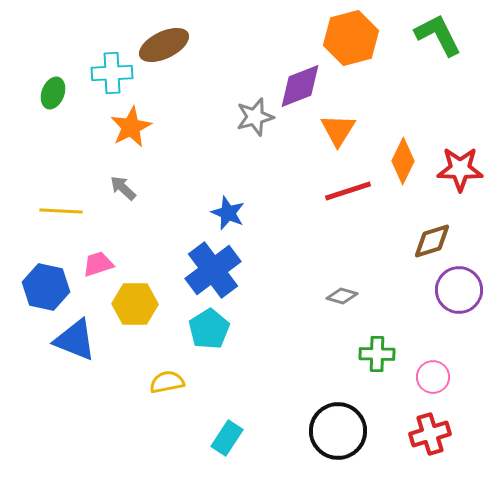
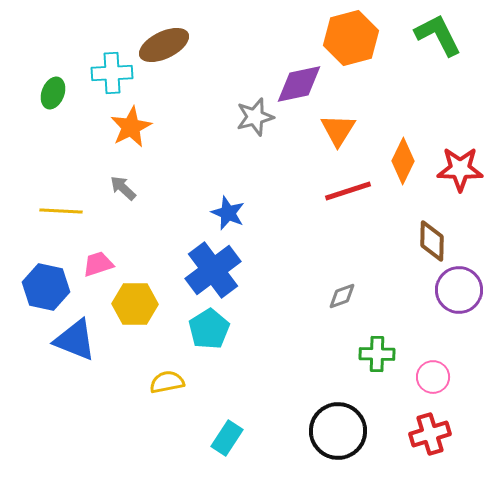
purple diamond: moved 1 px left, 2 px up; rotated 9 degrees clockwise
brown diamond: rotated 72 degrees counterclockwise
gray diamond: rotated 36 degrees counterclockwise
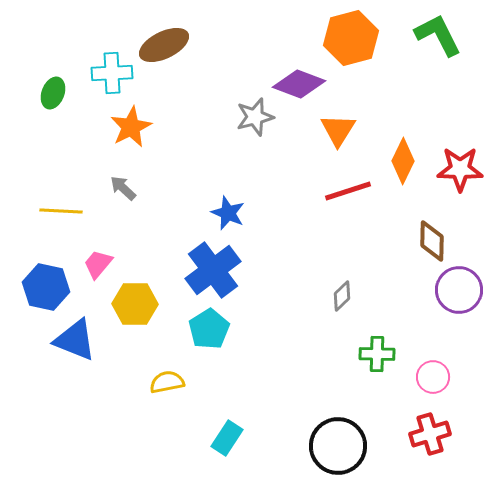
purple diamond: rotated 33 degrees clockwise
pink trapezoid: rotated 32 degrees counterclockwise
gray diamond: rotated 24 degrees counterclockwise
black circle: moved 15 px down
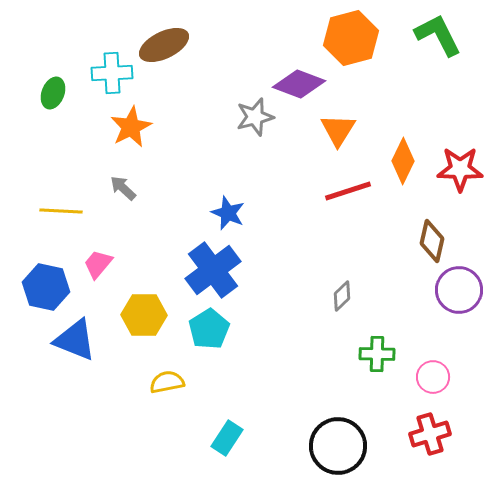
brown diamond: rotated 12 degrees clockwise
yellow hexagon: moved 9 px right, 11 px down
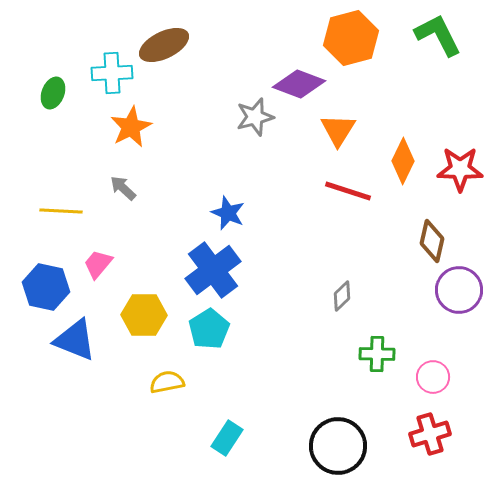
red line: rotated 36 degrees clockwise
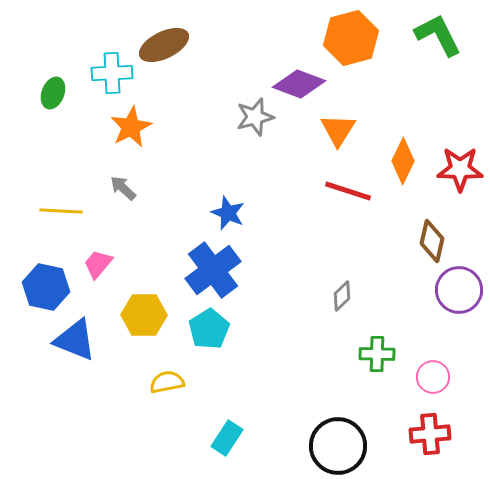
red cross: rotated 12 degrees clockwise
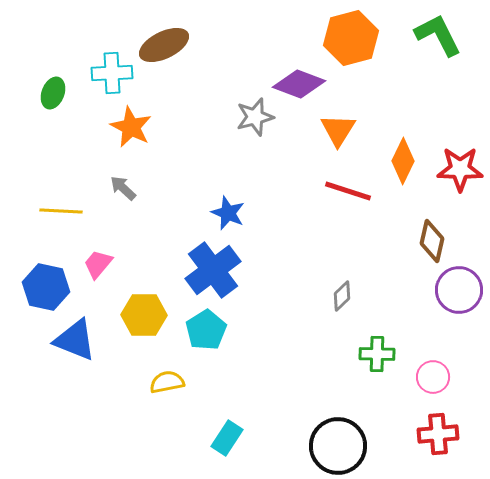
orange star: rotated 18 degrees counterclockwise
cyan pentagon: moved 3 px left, 1 px down
red cross: moved 8 px right
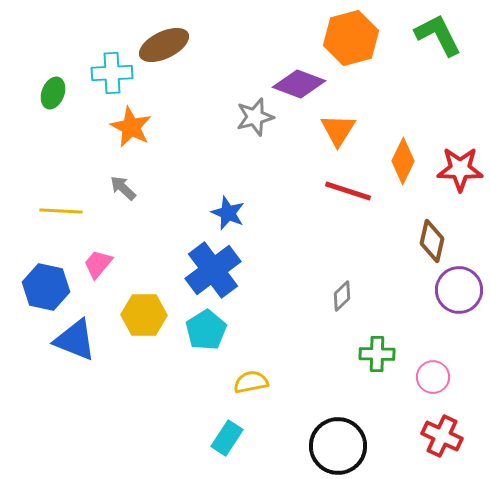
yellow semicircle: moved 84 px right
red cross: moved 4 px right, 2 px down; rotated 30 degrees clockwise
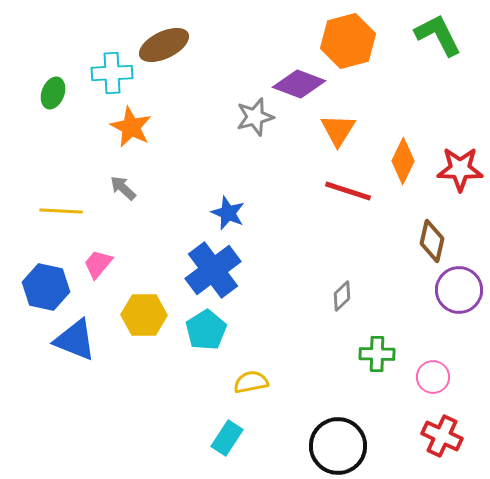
orange hexagon: moved 3 px left, 3 px down
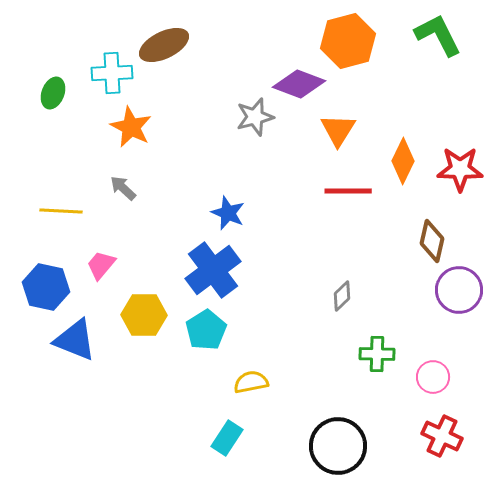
red line: rotated 18 degrees counterclockwise
pink trapezoid: moved 3 px right, 1 px down
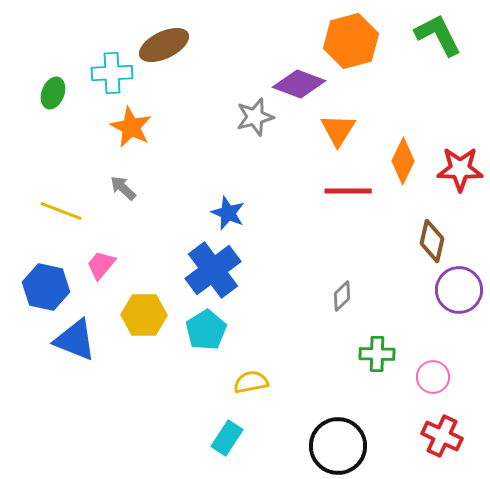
orange hexagon: moved 3 px right
yellow line: rotated 18 degrees clockwise
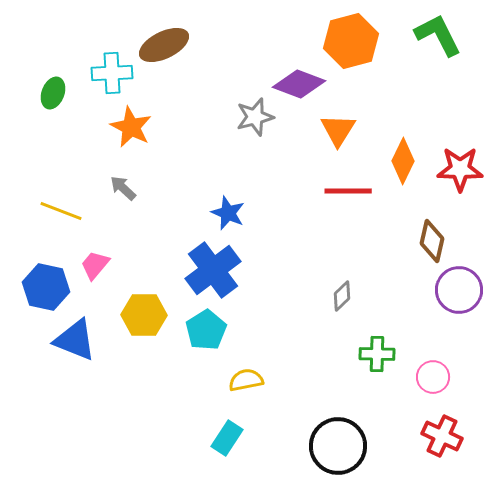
pink trapezoid: moved 6 px left
yellow semicircle: moved 5 px left, 2 px up
